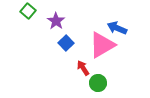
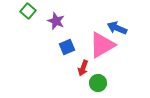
purple star: rotated 12 degrees counterclockwise
blue square: moved 1 px right, 4 px down; rotated 21 degrees clockwise
red arrow: rotated 126 degrees counterclockwise
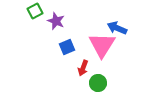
green square: moved 7 px right; rotated 21 degrees clockwise
pink triangle: rotated 28 degrees counterclockwise
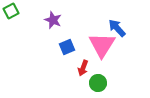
green square: moved 24 px left
purple star: moved 3 px left, 1 px up
blue arrow: rotated 24 degrees clockwise
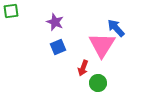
green square: rotated 21 degrees clockwise
purple star: moved 2 px right, 2 px down
blue arrow: moved 1 px left
blue square: moved 9 px left
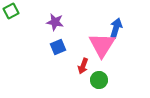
green square: rotated 21 degrees counterclockwise
purple star: rotated 12 degrees counterclockwise
blue arrow: rotated 60 degrees clockwise
red arrow: moved 2 px up
green circle: moved 1 px right, 3 px up
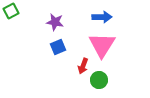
blue arrow: moved 14 px left, 11 px up; rotated 72 degrees clockwise
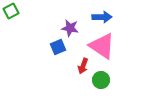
purple star: moved 15 px right, 6 px down
pink triangle: moved 1 px down; rotated 28 degrees counterclockwise
green circle: moved 2 px right
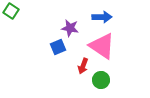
green square: rotated 28 degrees counterclockwise
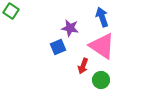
blue arrow: rotated 108 degrees counterclockwise
